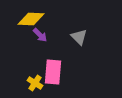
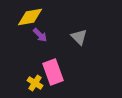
yellow diamond: moved 1 px left, 2 px up; rotated 12 degrees counterclockwise
pink rectangle: rotated 25 degrees counterclockwise
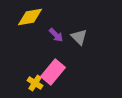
purple arrow: moved 16 px right
pink rectangle: rotated 60 degrees clockwise
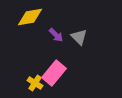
pink rectangle: moved 1 px right, 1 px down
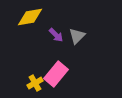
gray triangle: moved 2 px left, 1 px up; rotated 30 degrees clockwise
pink rectangle: moved 2 px right, 1 px down
yellow cross: rotated 28 degrees clockwise
